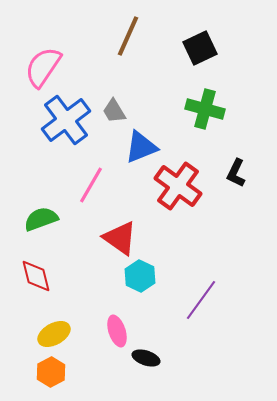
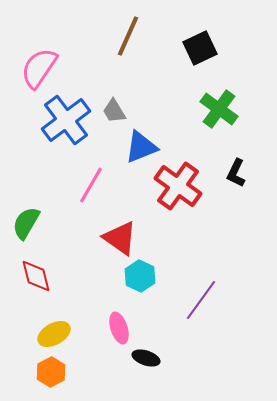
pink semicircle: moved 4 px left, 1 px down
green cross: moved 14 px right; rotated 21 degrees clockwise
green semicircle: moved 15 px left, 4 px down; rotated 40 degrees counterclockwise
pink ellipse: moved 2 px right, 3 px up
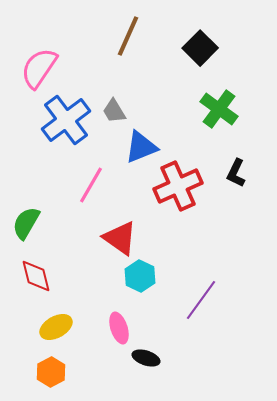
black square: rotated 20 degrees counterclockwise
red cross: rotated 30 degrees clockwise
yellow ellipse: moved 2 px right, 7 px up
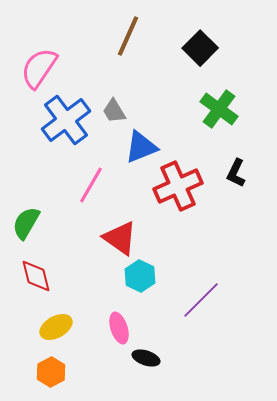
purple line: rotated 9 degrees clockwise
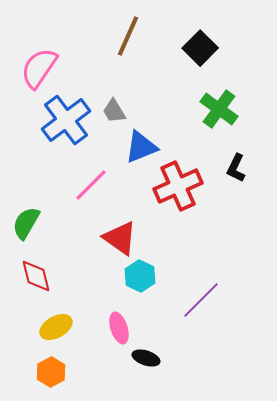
black L-shape: moved 5 px up
pink line: rotated 15 degrees clockwise
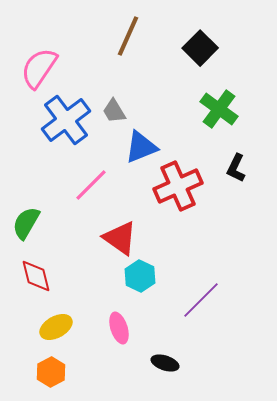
black ellipse: moved 19 px right, 5 px down
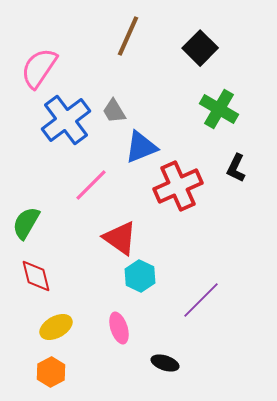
green cross: rotated 6 degrees counterclockwise
